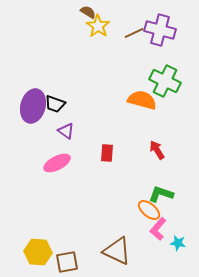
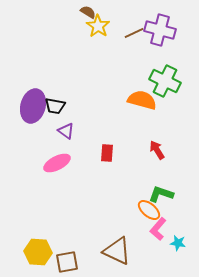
black trapezoid: moved 2 px down; rotated 10 degrees counterclockwise
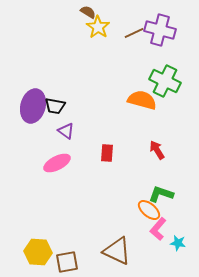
yellow star: moved 1 px down
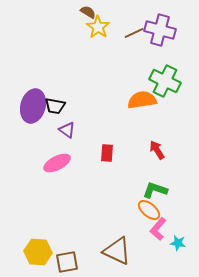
orange semicircle: rotated 24 degrees counterclockwise
purple triangle: moved 1 px right, 1 px up
green L-shape: moved 6 px left, 4 px up
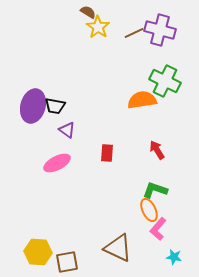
orange ellipse: rotated 25 degrees clockwise
cyan star: moved 4 px left, 14 px down
brown triangle: moved 1 px right, 3 px up
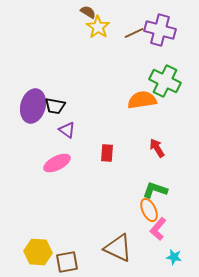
red arrow: moved 2 px up
